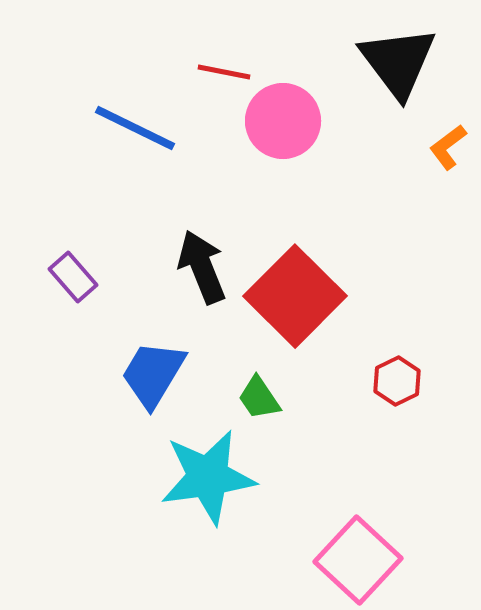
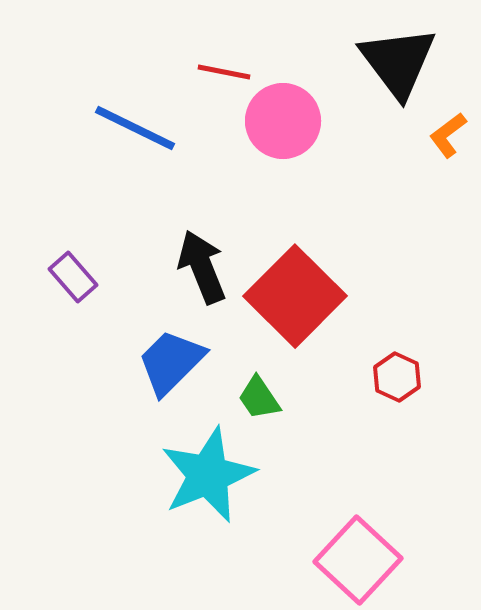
orange L-shape: moved 12 px up
blue trapezoid: moved 18 px right, 12 px up; rotated 14 degrees clockwise
red hexagon: moved 4 px up; rotated 9 degrees counterclockwise
cyan star: moved 2 px up; rotated 14 degrees counterclockwise
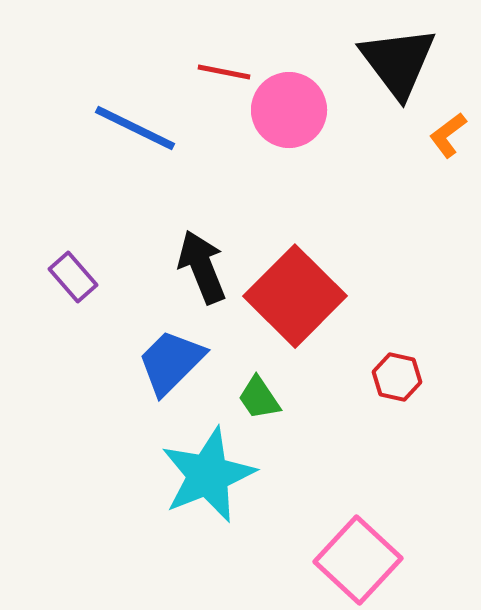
pink circle: moved 6 px right, 11 px up
red hexagon: rotated 12 degrees counterclockwise
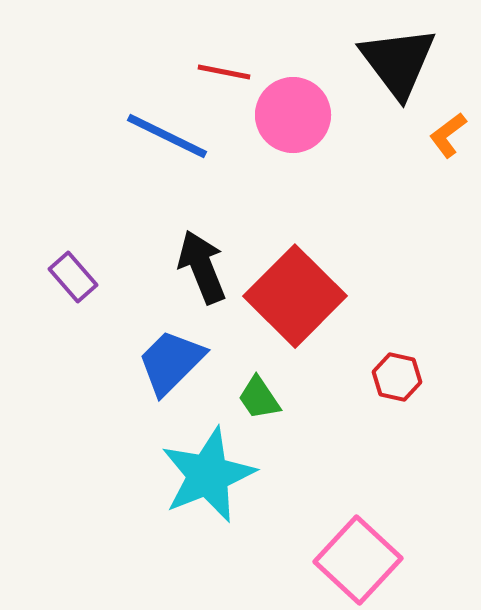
pink circle: moved 4 px right, 5 px down
blue line: moved 32 px right, 8 px down
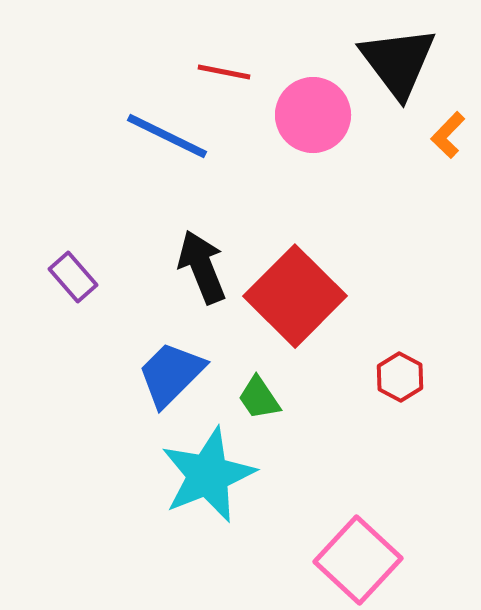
pink circle: moved 20 px right
orange L-shape: rotated 9 degrees counterclockwise
blue trapezoid: moved 12 px down
red hexagon: moved 3 px right; rotated 15 degrees clockwise
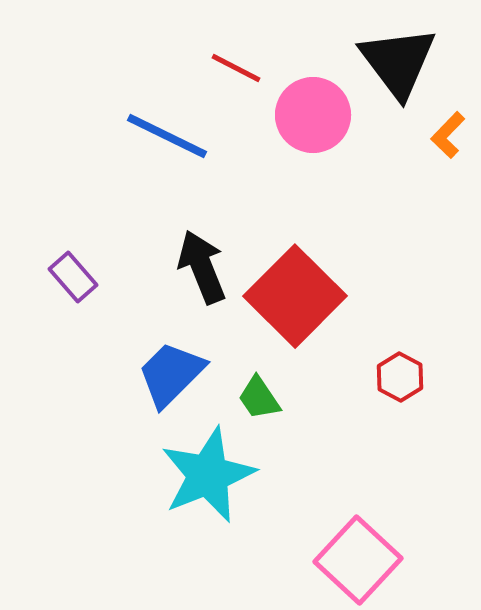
red line: moved 12 px right, 4 px up; rotated 16 degrees clockwise
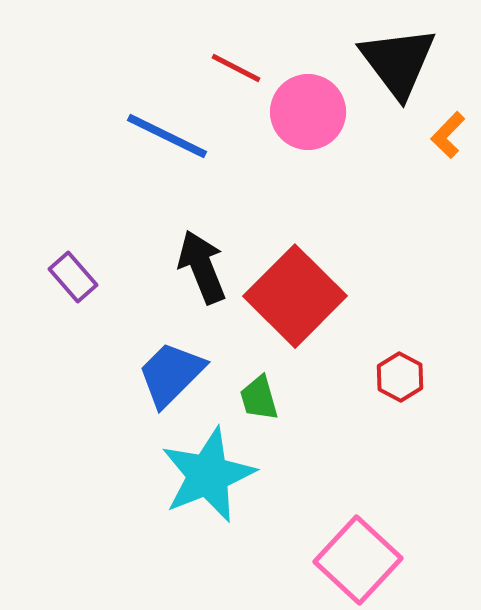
pink circle: moved 5 px left, 3 px up
green trapezoid: rotated 18 degrees clockwise
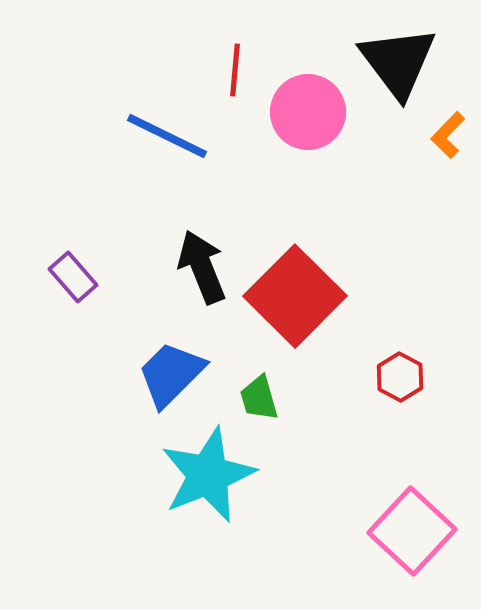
red line: moved 1 px left, 2 px down; rotated 68 degrees clockwise
pink square: moved 54 px right, 29 px up
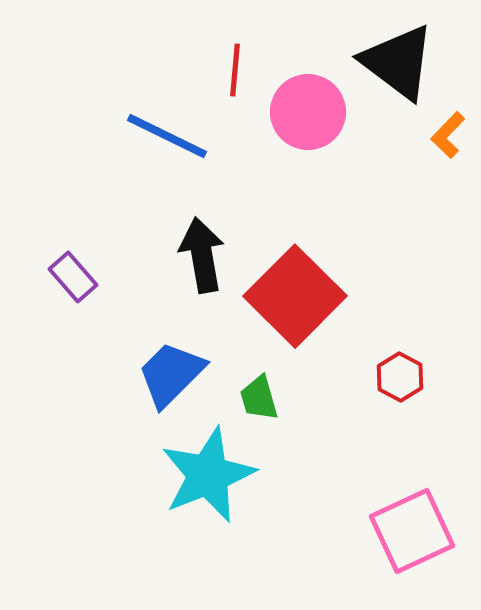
black triangle: rotated 16 degrees counterclockwise
black arrow: moved 12 px up; rotated 12 degrees clockwise
pink square: rotated 22 degrees clockwise
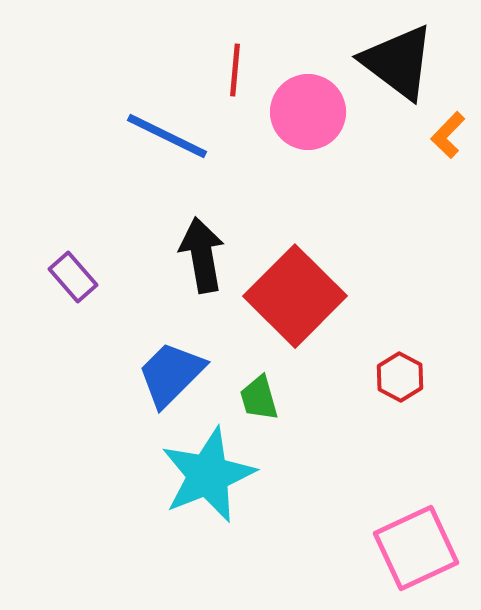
pink square: moved 4 px right, 17 px down
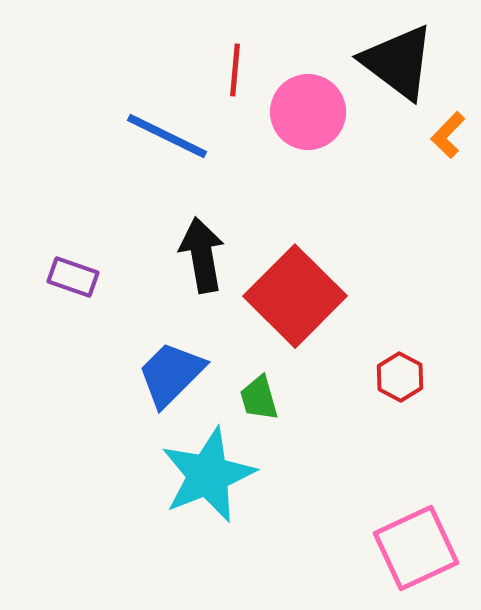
purple rectangle: rotated 30 degrees counterclockwise
